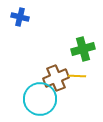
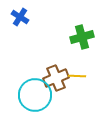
blue cross: rotated 18 degrees clockwise
green cross: moved 1 px left, 12 px up
cyan circle: moved 5 px left, 4 px up
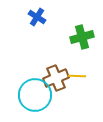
blue cross: moved 17 px right
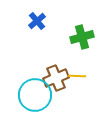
blue cross: moved 4 px down; rotated 18 degrees clockwise
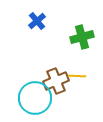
brown cross: moved 3 px down
cyan circle: moved 3 px down
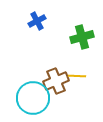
blue cross: rotated 12 degrees clockwise
cyan circle: moved 2 px left
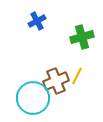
yellow line: rotated 66 degrees counterclockwise
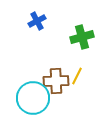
brown cross: rotated 20 degrees clockwise
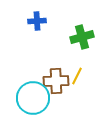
blue cross: rotated 24 degrees clockwise
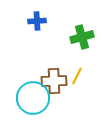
brown cross: moved 2 px left
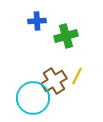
green cross: moved 16 px left, 1 px up
brown cross: rotated 30 degrees counterclockwise
